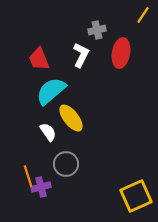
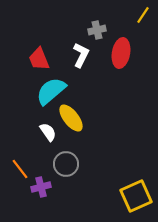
orange line: moved 8 px left, 7 px up; rotated 20 degrees counterclockwise
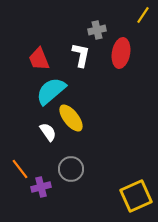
white L-shape: rotated 15 degrees counterclockwise
gray circle: moved 5 px right, 5 px down
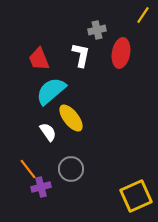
orange line: moved 8 px right
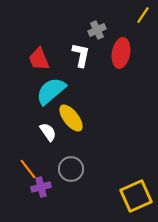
gray cross: rotated 12 degrees counterclockwise
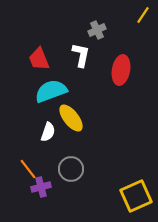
red ellipse: moved 17 px down
cyan semicircle: rotated 20 degrees clockwise
white semicircle: rotated 54 degrees clockwise
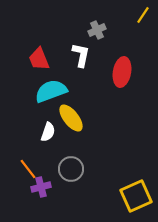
red ellipse: moved 1 px right, 2 px down
